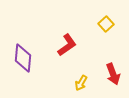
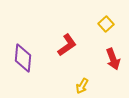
red arrow: moved 15 px up
yellow arrow: moved 1 px right, 3 px down
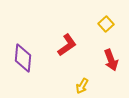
red arrow: moved 2 px left, 1 px down
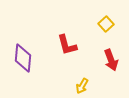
red L-shape: rotated 110 degrees clockwise
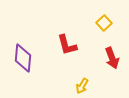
yellow square: moved 2 px left, 1 px up
red arrow: moved 1 px right, 2 px up
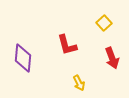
yellow arrow: moved 3 px left, 3 px up; rotated 56 degrees counterclockwise
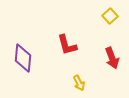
yellow square: moved 6 px right, 7 px up
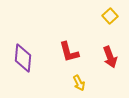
red L-shape: moved 2 px right, 7 px down
red arrow: moved 2 px left, 1 px up
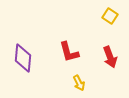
yellow square: rotated 14 degrees counterclockwise
